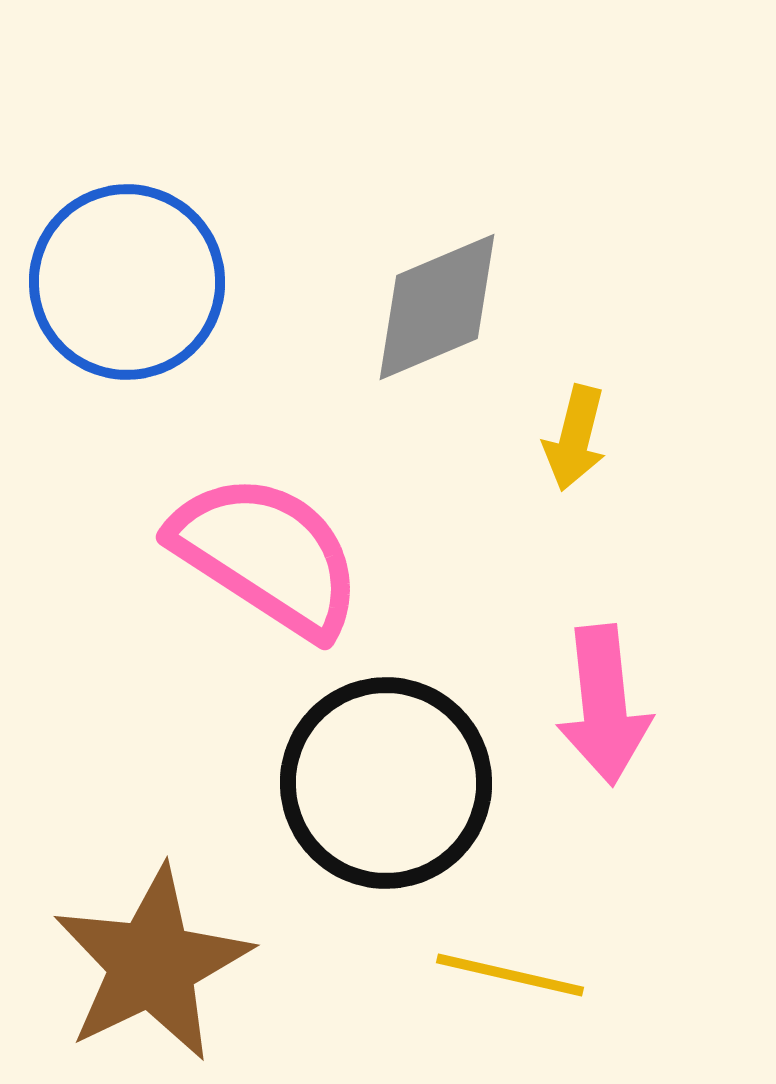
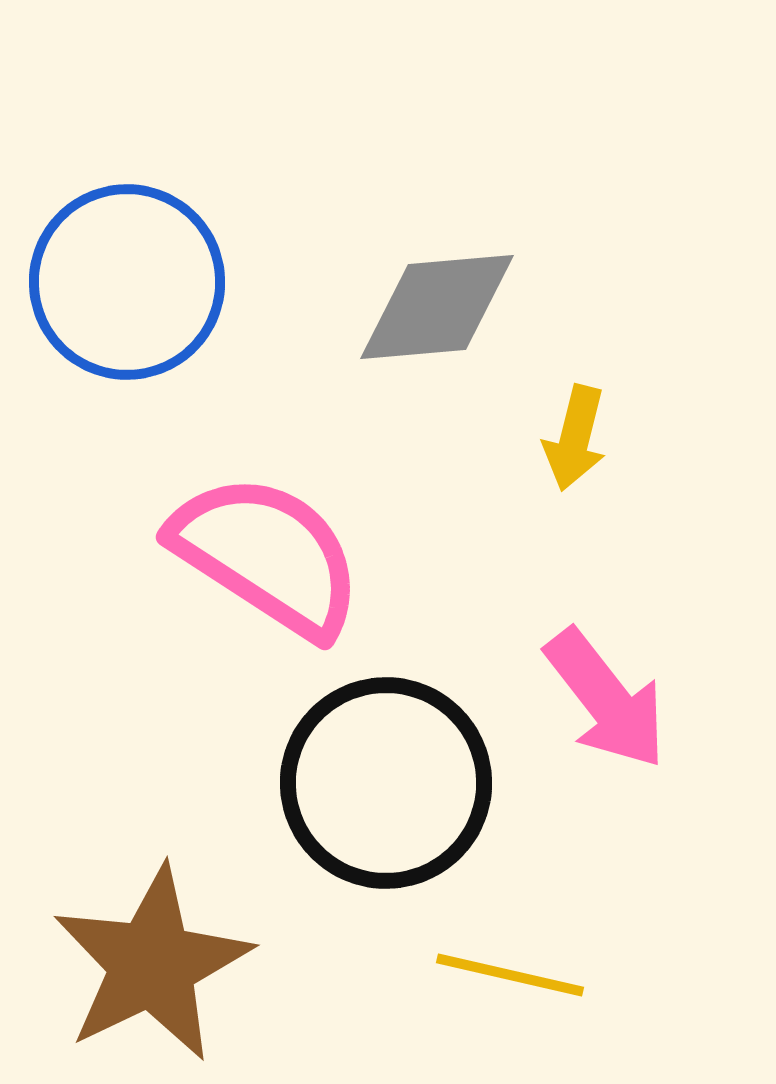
gray diamond: rotated 18 degrees clockwise
pink arrow: moved 2 px right, 6 px up; rotated 32 degrees counterclockwise
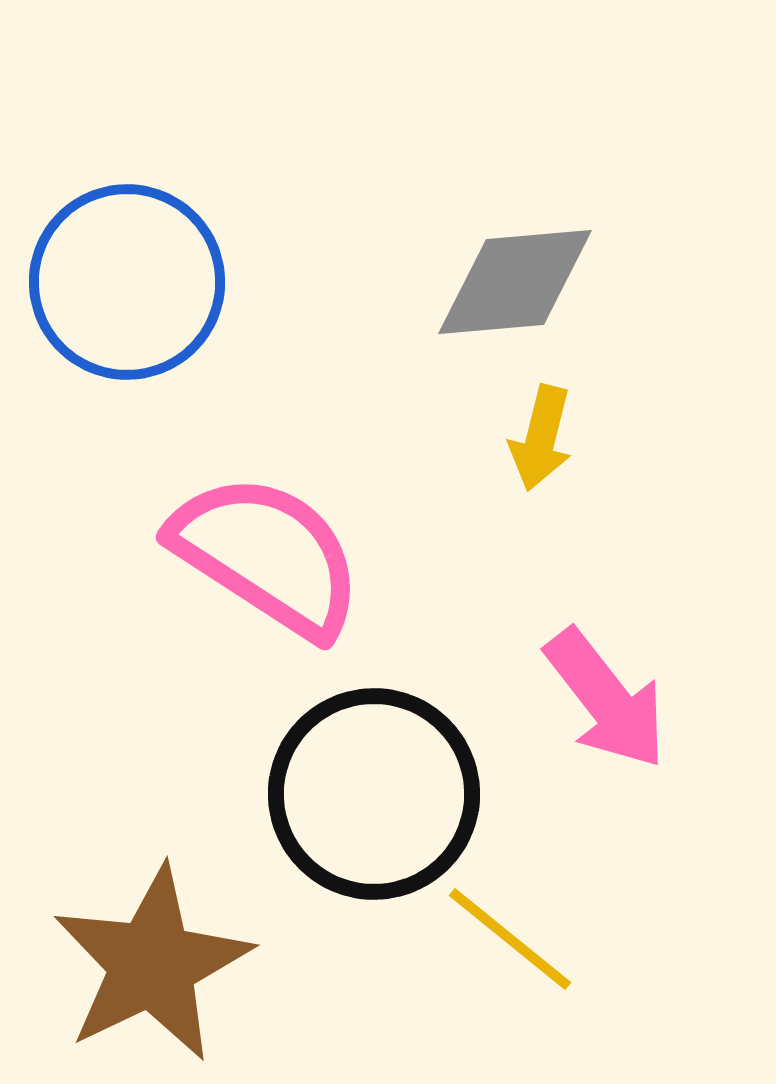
gray diamond: moved 78 px right, 25 px up
yellow arrow: moved 34 px left
black circle: moved 12 px left, 11 px down
yellow line: moved 36 px up; rotated 26 degrees clockwise
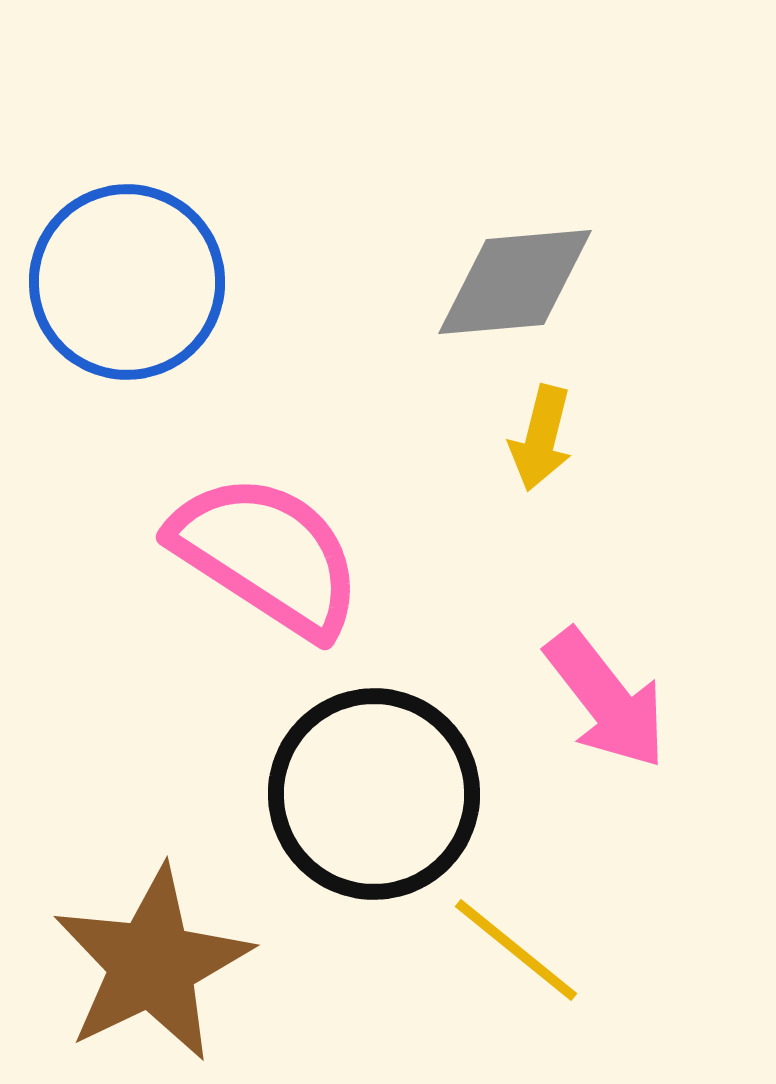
yellow line: moved 6 px right, 11 px down
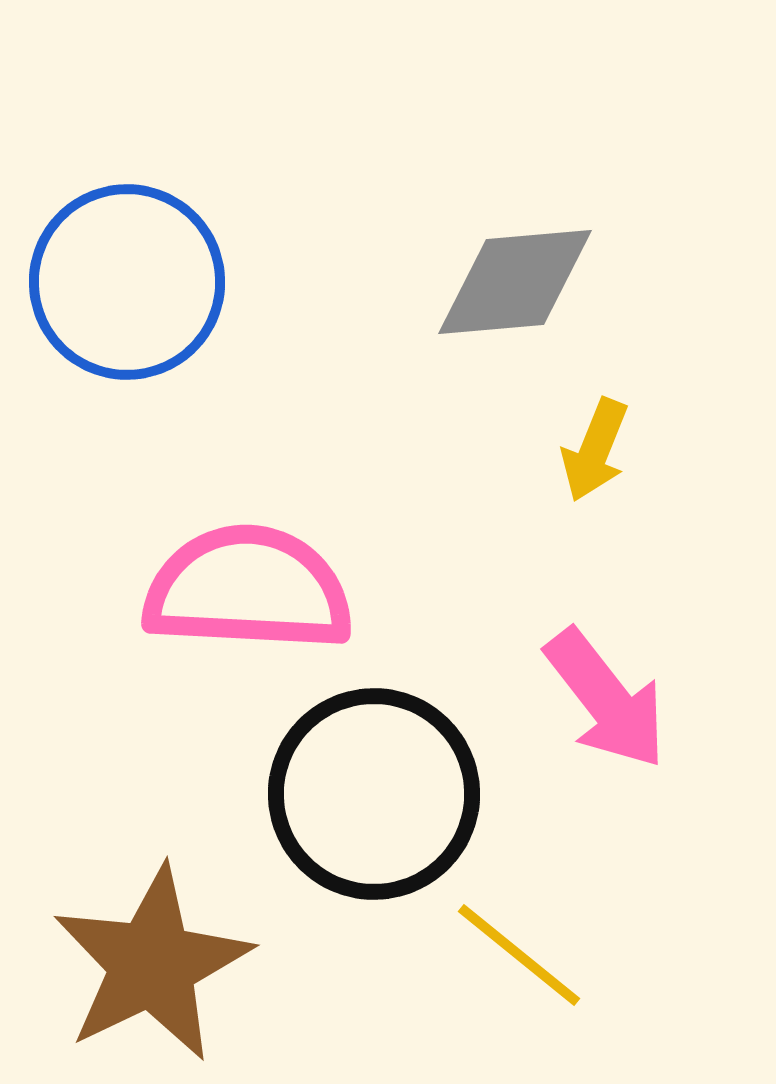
yellow arrow: moved 54 px right, 12 px down; rotated 8 degrees clockwise
pink semicircle: moved 19 px left, 34 px down; rotated 30 degrees counterclockwise
yellow line: moved 3 px right, 5 px down
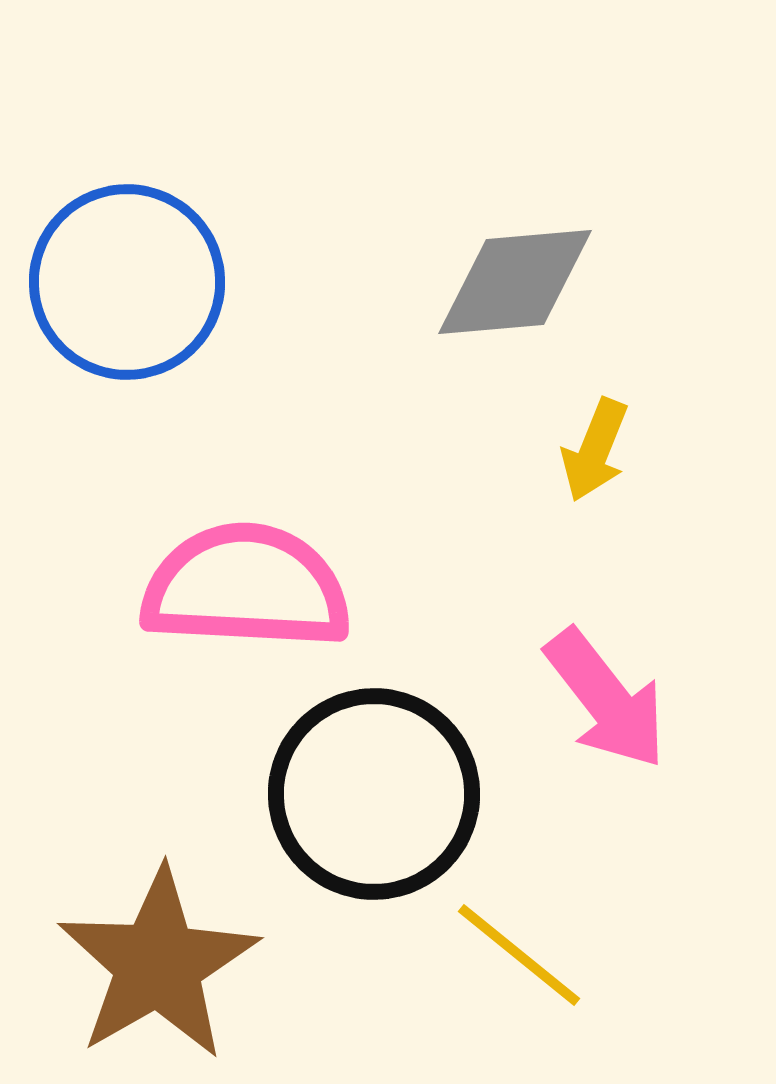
pink semicircle: moved 2 px left, 2 px up
brown star: moved 6 px right; rotated 4 degrees counterclockwise
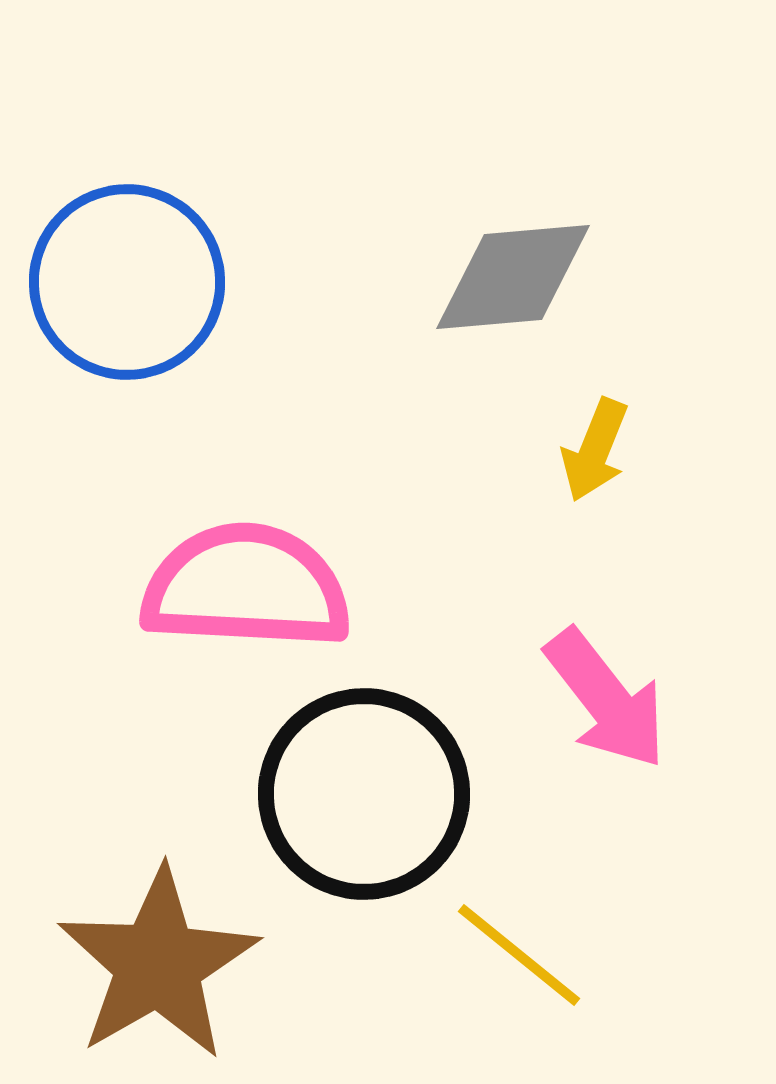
gray diamond: moved 2 px left, 5 px up
black circle: moved 10 px left
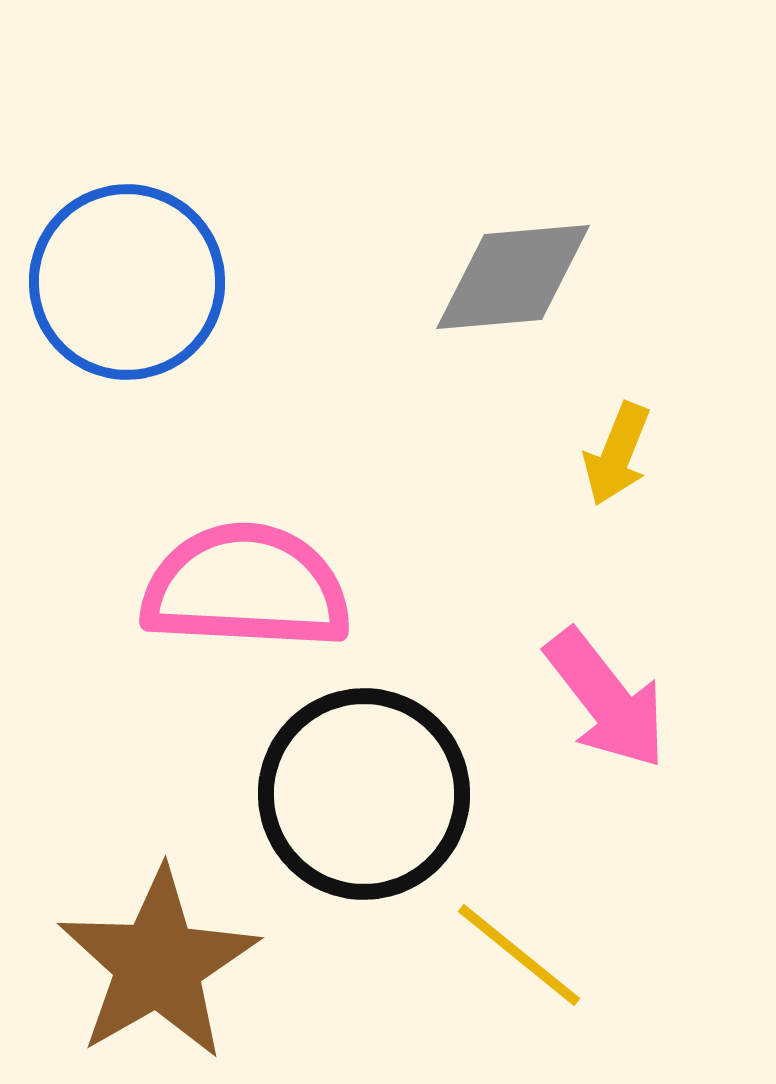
yellow arrow: moved 22 px right, 4 px down
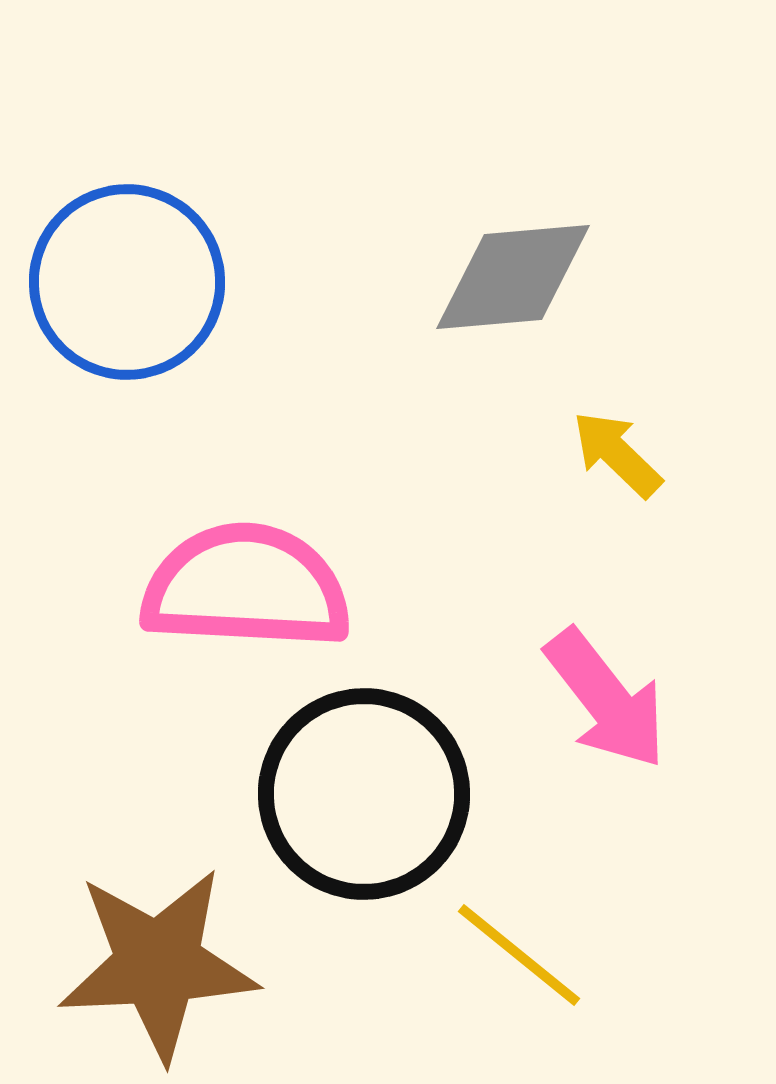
yellow arrow: rotated 112 degrees clockwise
brown star: rotated 27 degrees clockwise
